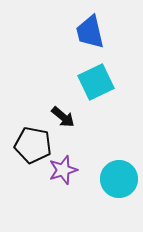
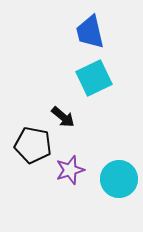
cyan square: moved 2 px left, 4 px up
purple star: moved 7 px right
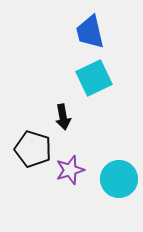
black arrow: rotated 40 degrees clockwise
black pentagon: moved 4 px down; rotated 6 degrees clockwise
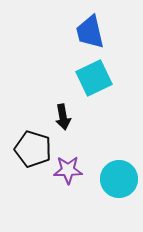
purple star: moved 2 px left; rotated 16 degrees clockwise
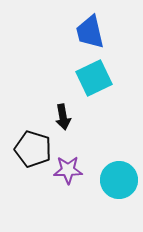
cyan circle: moved 1 px down
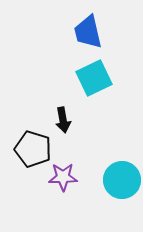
blue trapezoid: moved 2 px left
black arrow: moved 3 px down
purple star: moved 5 px left, 7 px down
cyan circle: moved 3 px right
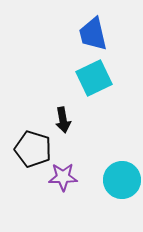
blue trapezoid: moved 5 px right, 2 px down
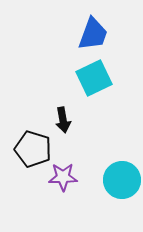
blue trapezoid: rotated 147 degrees counterclockwise
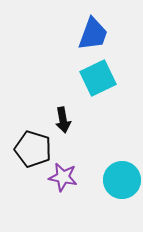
cyan square: moved 4 px right
purple star: rotated 12 degrees clockwise
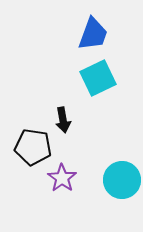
black pentagon: moved 2 px up; rotated 9 degrees counterclockwise
purple star: moved 1 px left, 1 px down; rotated 24 degrees clockwise
